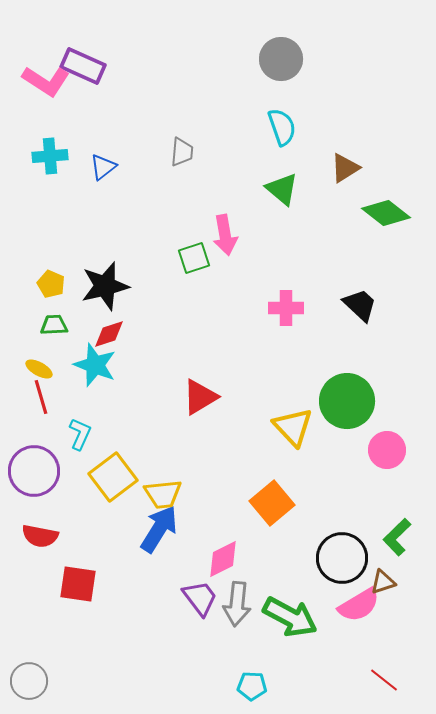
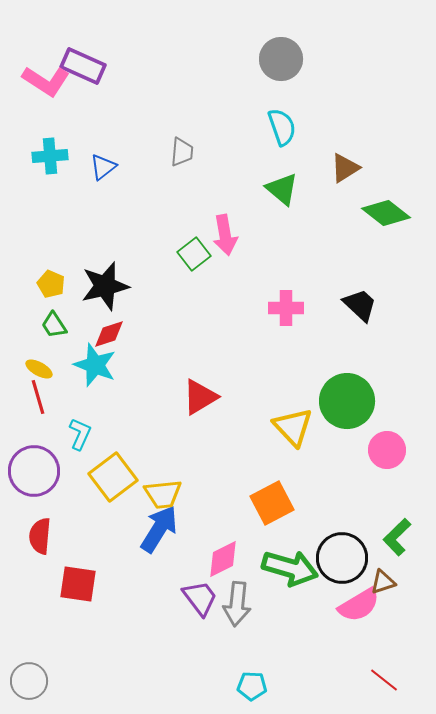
green square at (194, 258): moved 4 px up; rotated 20 degrees counterclockwise
green trapezoid at (54, 325): rotated 120 degrees counterclockwise
red line at (41, 397): moved 3 px left
orange square at (272, 503): rotated 12 degrees clockwise
red semicircle at (40, 536): rotated 84 degrees clockwise
green arrow at (290, 617): moved 49 px up; rotated 12 degrees counterclockwise
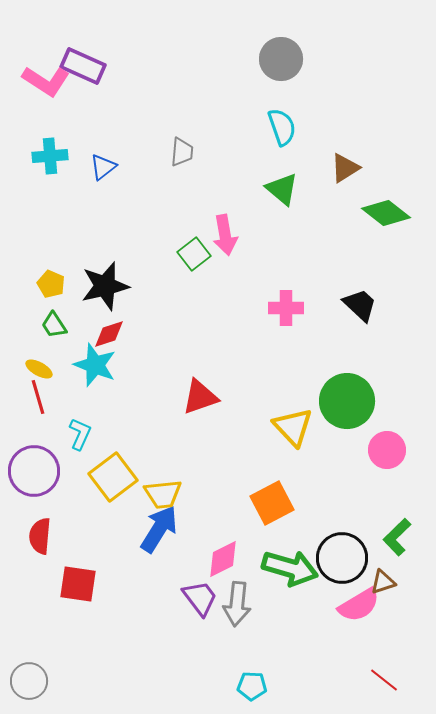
red triangle at (200, 397): rotated 12 degrees clockwise
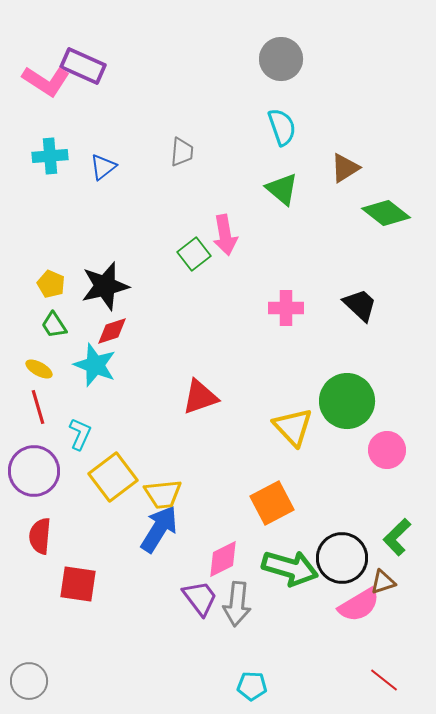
red diamond at (109, 334): moved 3 px right, 3 px up
red line at (38, 397): moved 10 px down
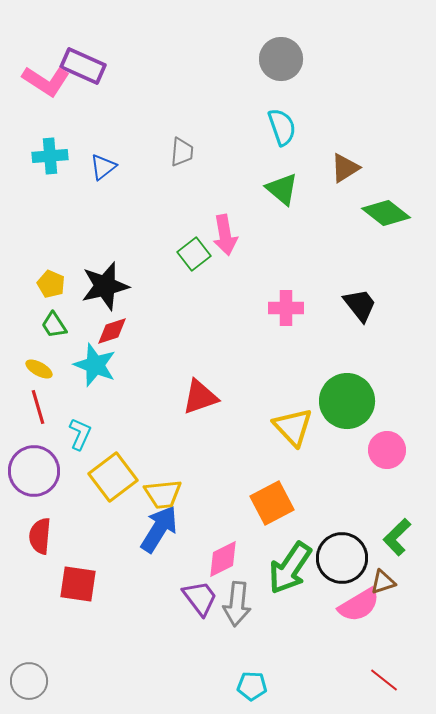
black trapezoid at (360, 305): rotated 9 degrees clockwise
green arrow at (290, 568): rotated 108 degrees clockwise
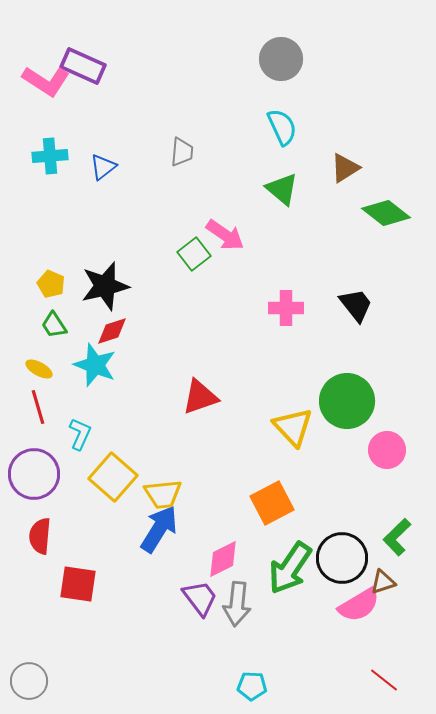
cyan semicircle at (282, 127): rotated 6 degrees counterclockwise
pink arrow at (225, 235): rotated 45 degrees counterclockwise
black trapezoid at (360, 305): moved 4 px left
purple circle at (34, 471): moved 3 px down
yellow square at (113, 477): rotated 12 degrees counterclockwise
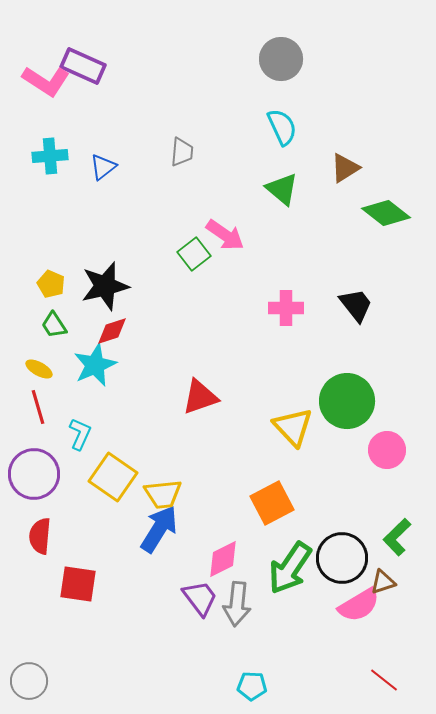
cyan star at (95, 365): rotated 27 degrees clockwise
yellow square at (113, 477): rotated 6 degrees counterclockwise
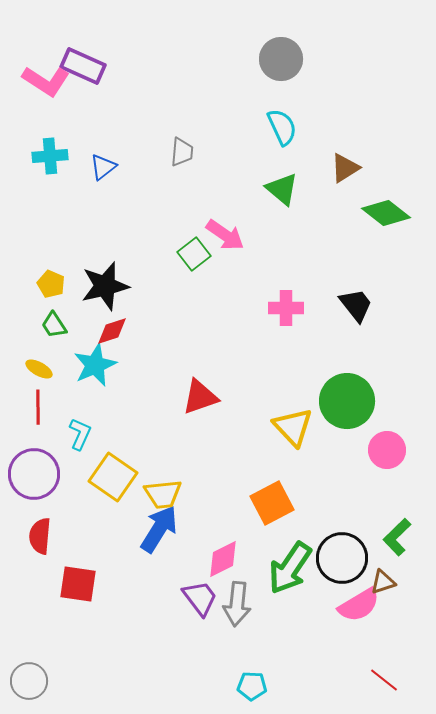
red line at (38, 407): rotated 16 degrees clockwise
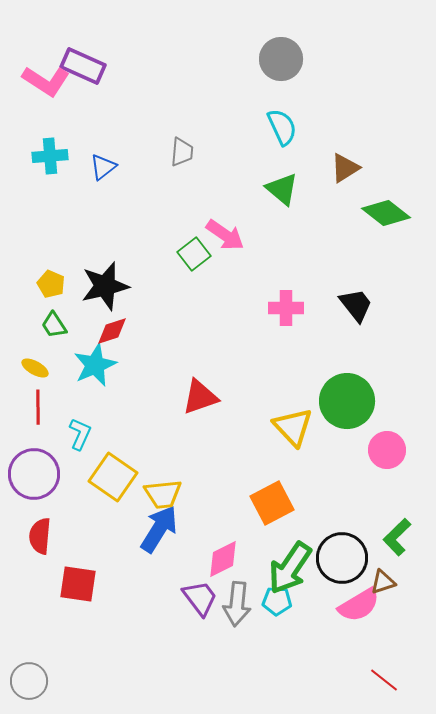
yellow ellipse at (39, 369): moved 4 px left, 1 px up
cyan pentagon at (252, 686): moved 25 px right, 85 px up
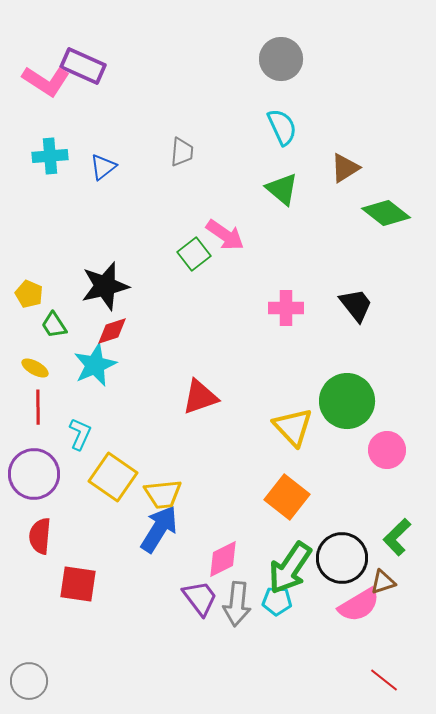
yellow pentagon at (51, 284): moved 22 px left, 10 px down
orange square at (272, 503): moved 15 px right, 6 px up; rotated 24 degrees counterclockwise
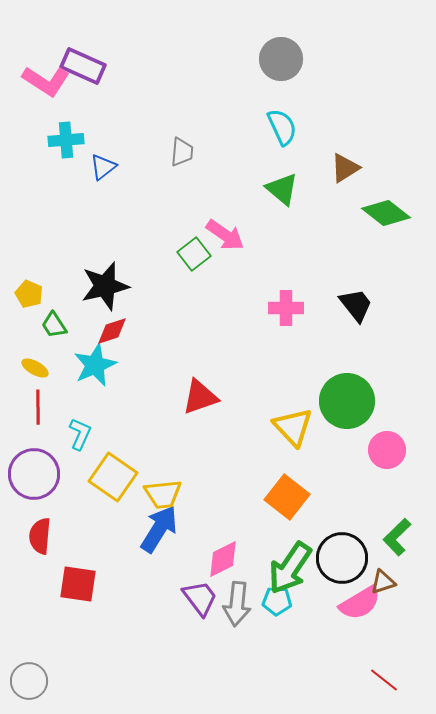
cyan cross at (50, 156): moved 16 px right, 16 px up
pink semicircle at (359, 605): moved 1 px right, 2 px up
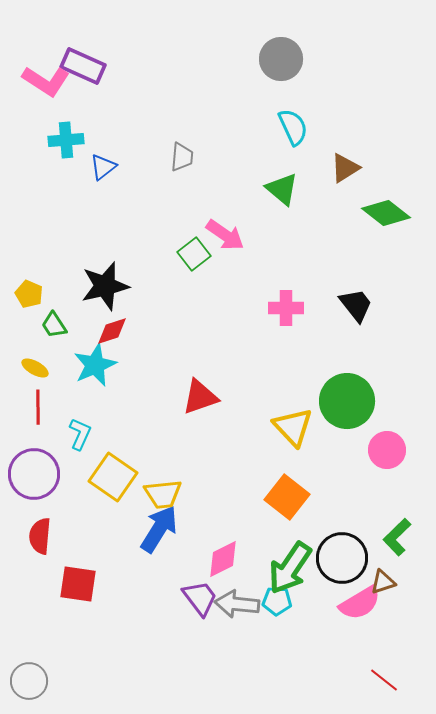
cyan semicircle at (282, 127): moved 11 px right
gray trapezoid at (182, 152): moved 5 px down
gray arrow at (237, 604): rotated 90 degrees clockwise
